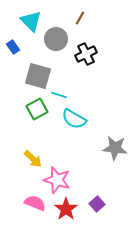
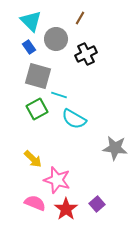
blue rectangle: moved 16 px right
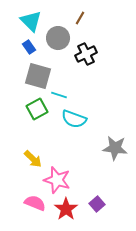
gray circle: moved 2 px right, 1 px up
cyan semicircle: rotated 10 degrees counterclockwise
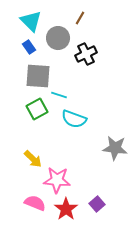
gray square: rotated 12 degrees counterclockwise
pink star: rotated 12 degrees counterclockwise
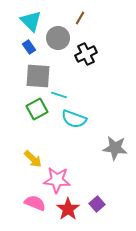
red star: moved 2 px right
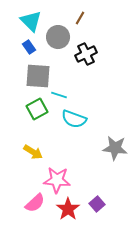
gray circle: moved 1 px up
yellow arrow: moved 7 px up; rotated 12 degrees counterclockwise
pink semicircle: rotated 115 degrees clockwise
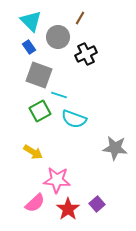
gray square: moved 1 px right, 1 px up; rotated 16 degrees clockwise
green square: moved 3 px right, 2 px down
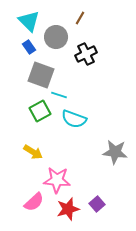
cyan triangle: moved 2 px left
gray circle: moved 2 px left
gray square: moved 2 px right
gray star: moved 4 px down
pink semicircle: moved 1 px left, 1 px up
red star: rotated 20 degrees clockwise
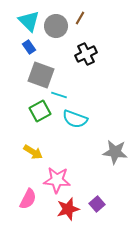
gray circle: moved 11 px up
cyan semicircle: moved 1 px right
pink semicircle: moved 6 px left, 3 px up; rotated 20 degrees counterclockwise
